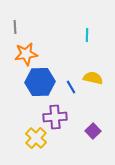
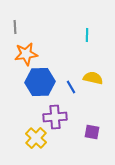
purple square: moved 1 px left, 1 px down; rotated 35 degrees counterclockwise
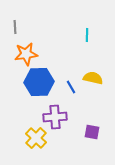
blue hexagon: moved 1 px left
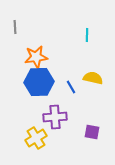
orange star: moved 10 px right, 3 px down
yellow cross: rotated 15 degrees clockwise
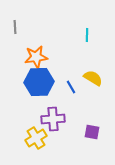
yellow semicircle: rotated 18 degrees clockwise
purple cross: moved 2 px left, 2 px down
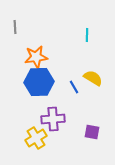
blue line: moved 3 px right
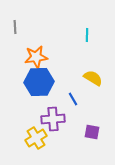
blue line: moved 1 px left, 12 px down
